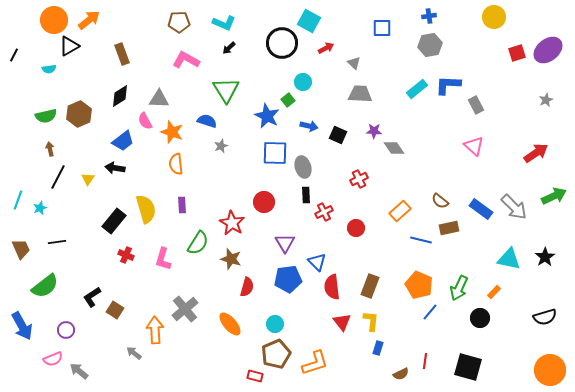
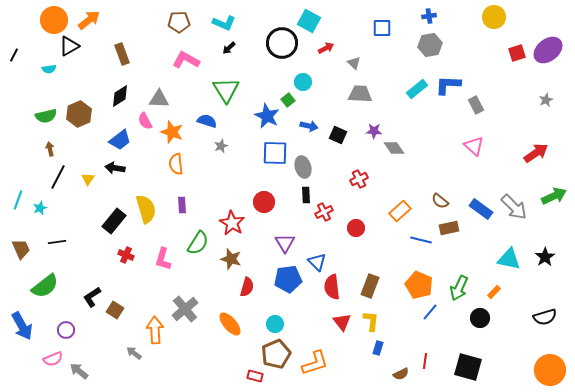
blue trapezoid at (123, 141): moved 3 px left, 1 px up
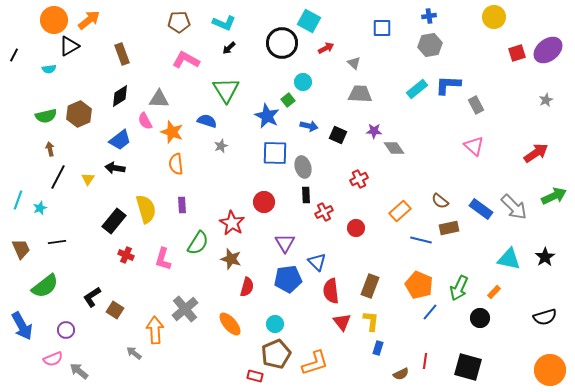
red semicircle at (332, 287): moved 1 px left, 4 px down
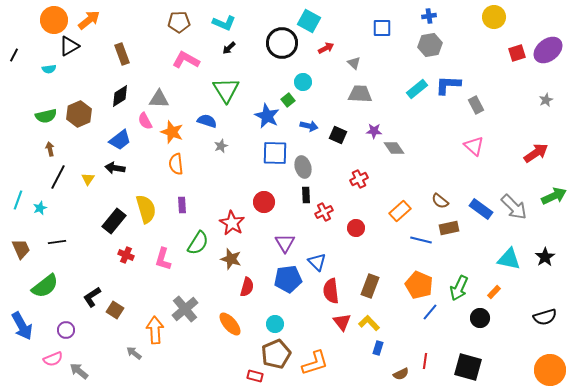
yellow L-shape at (371, 321): moved 2 px left, 2 px down; rotated 50 degrees counterclockwise
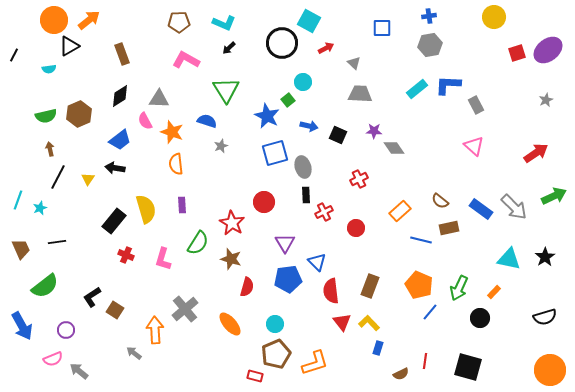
blue square at (275, 153): rotated 16 degrees counterclockwise
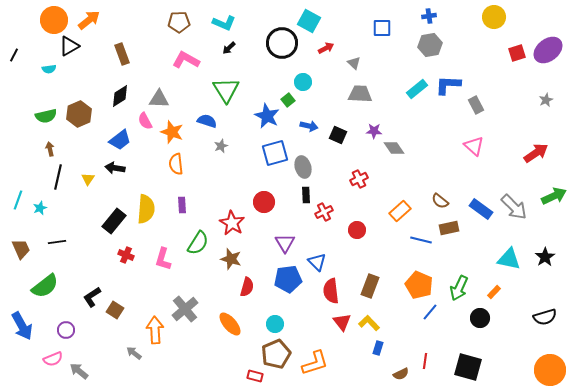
black line at (58, 177): rotated 15 degrees counterclockwise
yellow semicircle at (146, 209): rotated 20 degrees clockwise
red circle at (356, 228): moved 1 px right, 2 px down
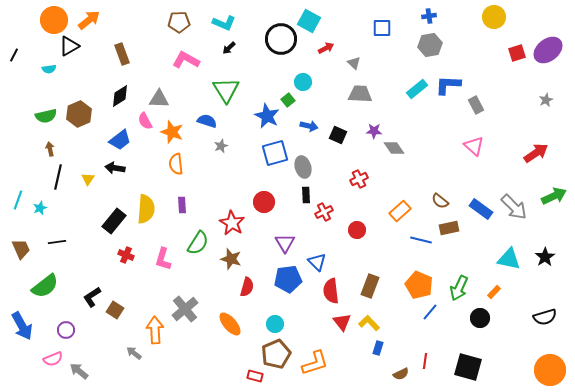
black circle at (282, 43): moved 1 px left, 4 px up
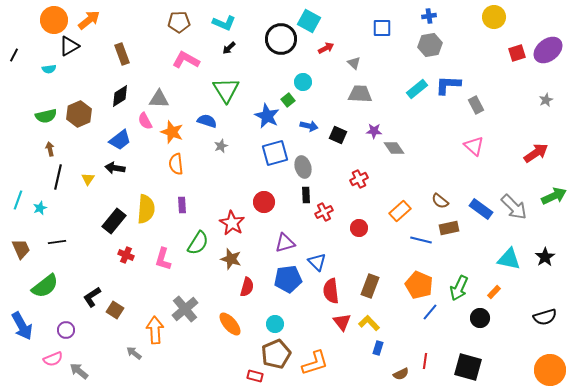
red circle at (357, 230): moved 2 px right, 2 px up
purple triangle at (285, 243): rotated 45 degrees clockwise
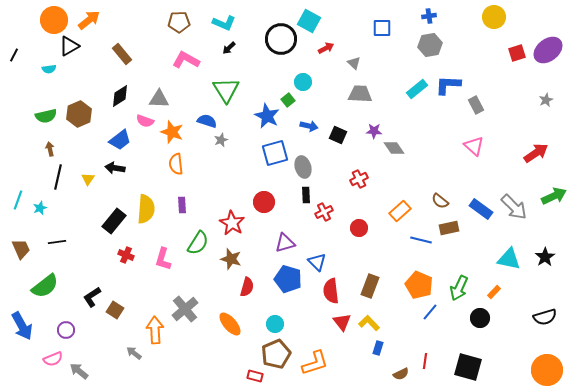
brown rectangle at (122, 54): rotated 20 degrees counterclockwise
pink semicircle at (145, 121): rotated 42 degrees counterclockwise
gray star at (221, 146): moved 6 px up
blue pentagon at (288, 279): rotated 24 degrees clockwise
orange circle at (550, 370): moved 3 px left
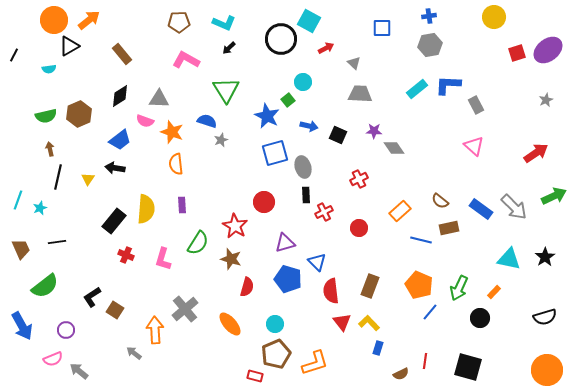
red star at (232, 223): moved 3 px right, 3 px down
